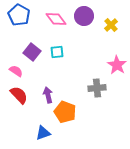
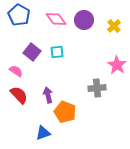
purple circle: moved 4 px down
yellow cross: moved 3 px right, 1 px down
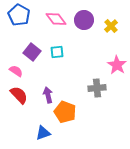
yellow cross: moved 3 px left
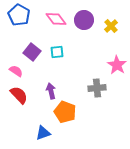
purple arrow: moved 3 px right, 4 px up
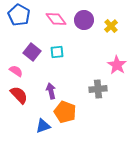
gray cross: moved 1 px right, 1 px down
blue triangle: moved 7 px up
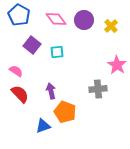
purple square: moved 7 px up
red semicircle: moved 1 px right, 1 px up
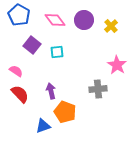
pink diamond: moved 1 px left, 1 px down
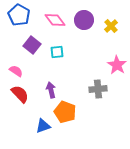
purple arrow: moved 1 px up
